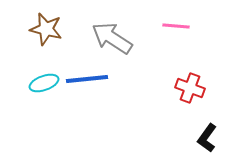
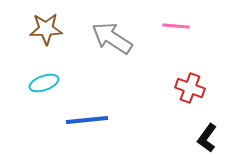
brown star: rotated 16 degrees counterclockwise
blue line: moved 41 px down
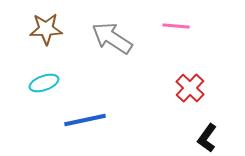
red cross: rotated 24 degrees clockwise
blue line: moved 2 px left; rotated 6 degrees counterclockwise
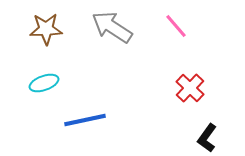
pink line: rotated 44 degrees clockwise
gray arrow: moved 11 px up
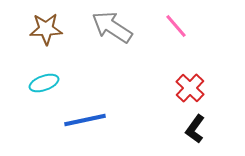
black L-shape: moved 12 px left, 9 px up
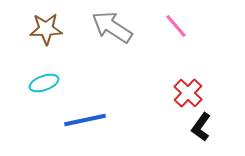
red cross: moved 2 px left, 5 px down
black L-shape: moved 6 px right, 2 px up
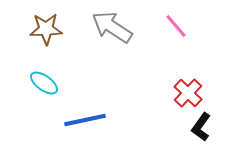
cyan ellipse: rotated 56 degrees clockwise
